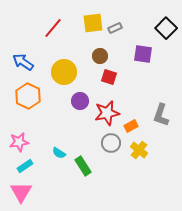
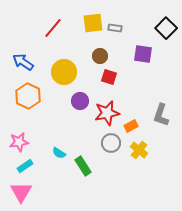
gray rectangle: rotated 32 degrees clockwise
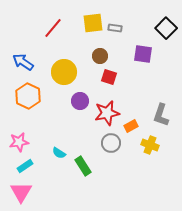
yellow cross: moved 11 px right, 5 px up; rotated 18 degrees counterclockwise
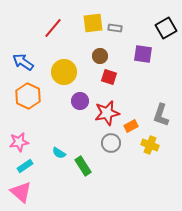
black square: rotated 15 degrees clockwise
pink triangle: rotated 20 degrees counterclockwise
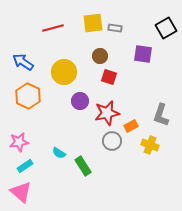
red line: rotated 35 degrees clockwise
gray circle: moved 1 px right, 2 px up
